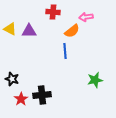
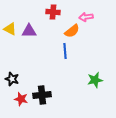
red star: rotated 24 degrees counterclockwise
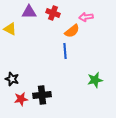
red cross: moved 1 px down; rotated 16 degrees clockwise
purple triangle: moved 19 px up
red star: rotated 24 degrees counterclockwise
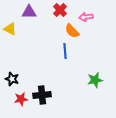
red cross: moved 7 px right, 3 px up; rotated 24 degrees clockwise
orange semicircle: rotated 84 degrees clockwise
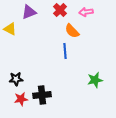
purple triangle: rotated 21 degrees counterclockwise
pink arrow: moved 5 px up
black star: moved 4 px right; rotated 24 degrees counterclockwise
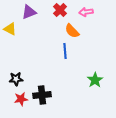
green star: rotated 21 degrees counterclockwise
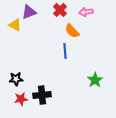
yellow triangle: moved 5 px right, 4 px up
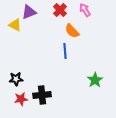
pink arrow: moved 1 px left, 2 px up; rotated 64 degrees clockwise
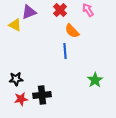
pink arrow: moved 3 px right
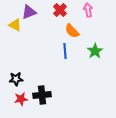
pink arrow: rotated 24 degrees clockwise
green star: moved 29 px up
